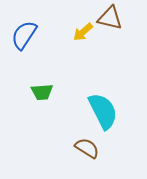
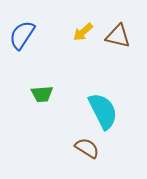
brown triangle: moved 8 px right, 18 px down
blue semicircle: moved 2 px left
green trapezoid: moved 2 px down
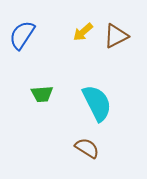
brown triangle: moved 2 px left; rotated 40 degrees counterclockwise
cyan semicircle: moved 6 px left, 8 px up
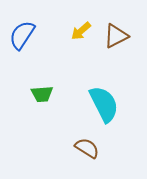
yellow arrow: moved 2 px left, 1 px up
cyan semicircle: moved 7 px right, 1 px down
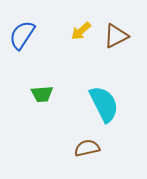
brown semicircle: rotated 45 degrees counterclockwise
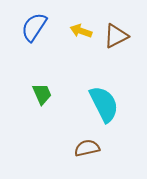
yellow arrow: rotated 60 degrees clockwise
blue semicircle: moved 12 px right, 8 px up
green trapezoid: rotated 110 degrees counterclockwise
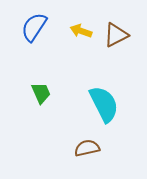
brown triangle: moved 1 px up
green trapezoid: moved 1 px left, 1 px up
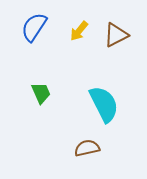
yellow arrow: moved 2 px left; rotated 70 degrees counterclockwise
